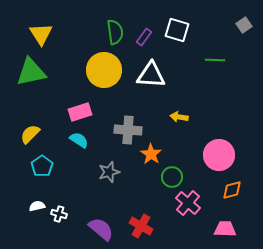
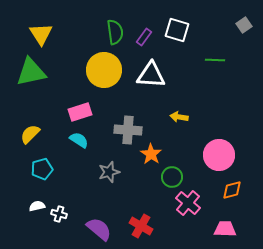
cyan pentagon: moved 3 px down; rotated 20 degrees clockwise
purple semicircle: moved 2 px left
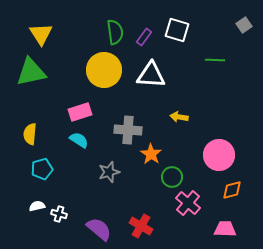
yellow semicircle: rotated 40 degrees counterclockwise
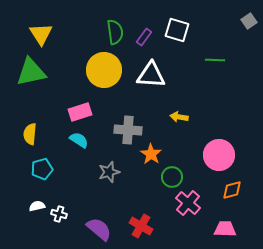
gray square: moved 5 px right, 4 px up
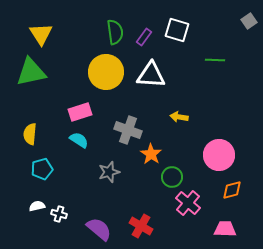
yellow circle: moved 2 px right, 2 px down
gray cross: rotated 16 degrees clockwise
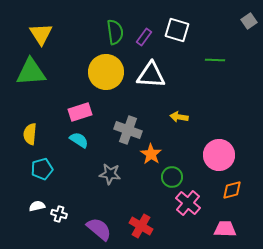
green triangle: rotated 8 degrees clockwise
gray star: moved 1 px right, 2 px down; rotated 25 degrees clockwise
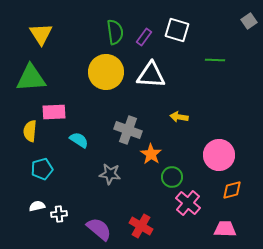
green triangle: moved 6 px down
pink rectangle: moved 26 px left; rotated 15 degrees clockwise
yellow semicircle: moved 3 px up
white cross: rotated 21 degrees counterclockwise
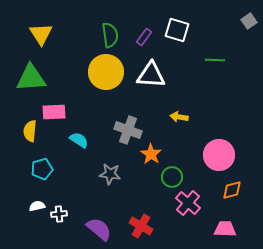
green semicircle: moved 5 px left, 3 px down
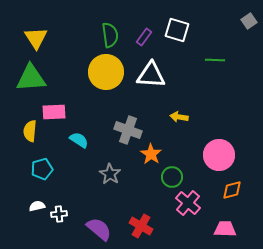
yellow triangle: moved 5 px left, 4 px down
gray star: rotated 25 degrees clockwise
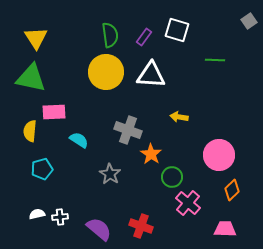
green triangle: rotated 16 degrees clockwise
orange diamond: rotated 30 degrees counterclockwise
white semicircle: moved 8 px down
white cross: moved 1 px right, 3 px down
red cross: rotated 10 degrees counterclockwise
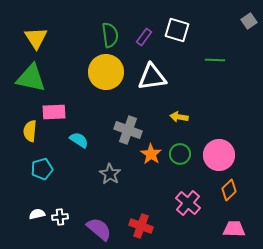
white triangle: moved 1 px right, 2 px down; rotated 12 degrees counterclockwise
green circle: moved 8 px right, 23 px up
orange diamond: moved 3 px left
pink trapezoid: moved 9 px right
